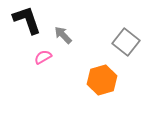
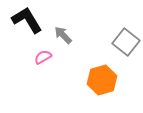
black L-shape: rotated 12 degrees counterclockwise
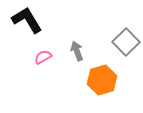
gray arrow: moved 14 px right, 16 px down; rotated 24 degrees clockwise
gray square: rotated 8 degrees clockwise
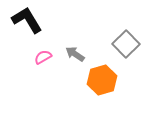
gray square: moved 2 px down
gray arrow: moved 2 px left, 3 px down; rotated 36 degrees counterclockwise
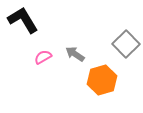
black L-shape: moved 4 px left
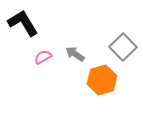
black L-shape: moved 3 px down
gray square: moved 3 px left, 3 px down
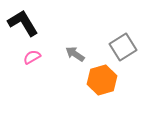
gray square: rotated 12 degrees clockwise
pink semicircle: moved 11 px left
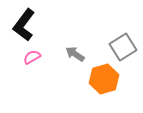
black L-shape: moved 1 px right, 2 px down; rotated 112 degrees counterclockwise
orange hexagon: moved 2 px right, 1 px up
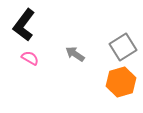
pink semicircle: moved 2 px left, 1 px down; rotated 60 degrees clockwise
orange hexagon: moved 17 px right, 3 px down
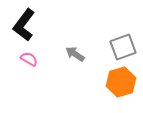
gray square: rotated 12 degrees clockwise
pink semicircle: moved 1 px left, 1 px down
